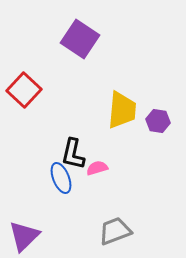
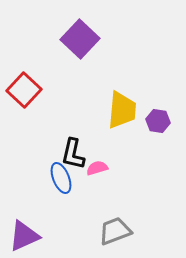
purple square: rotated 9 degrees clockwise
purple triangle: rotated 20 degrees clockwise
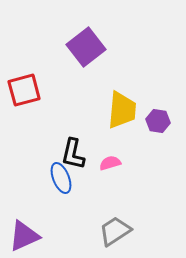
purple square: moved 6 px right, 8 px down; rotated 9 degrees clockwise
red square: rotated 32 degrees clockwise
pink semicircle: moved 13 px right, 5 px up
gray trapezoid: rotated 12 degrees counterclockwise
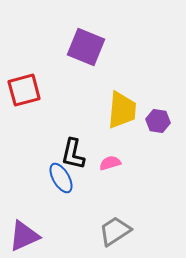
purple square: rotated 30 degrees counterclockwise
blue ellipse: rotated 8 degrees counterclockwise
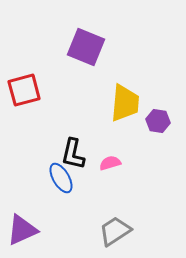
yellow trapezoid: moved 3 px right, 7 px up
purple triangle: moved 2 px left, 6 px up
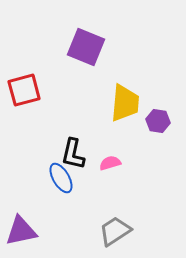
purple triangle: moved 1 px left, 1 px down; rotated 12 degrees clockwise
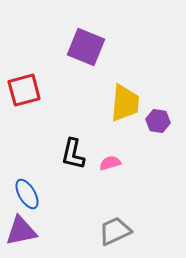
blue ellipse: moved 34 px left, 16 px down
gray trapezoid: rotated 8 degrees clockwise
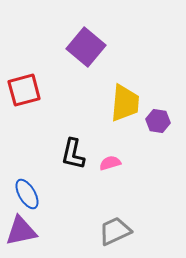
purple square: rotated 18 degrees clockwise
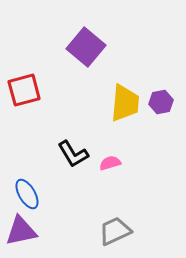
purple hexagon: moved 3 px right, 19 px up; rotated 20 degrees counterclockwise
black L-shape: rotated 44 degrees counterclockwise
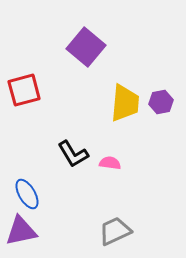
pink semicircle: rotated 25 degrees clockwise
